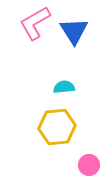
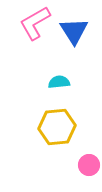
cyan semicircle: moved 5 px left, 5 px up
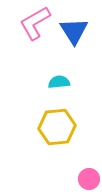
pink circle: moved 14 px down
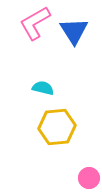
cyan semicircle: moved 16 px left, 6 px down; rotated 20 degrees clockwise
pink circle: moved 1 px up
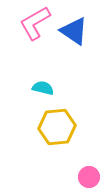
blue triangle: rotated 24 degrees counterclockwise
pink circle: moved 1 px up
